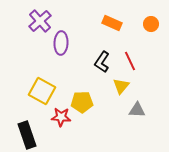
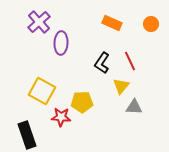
purple cross: moved 1 px left, 1 px down
black L-shape: moved 1 px down
gray triangle: moved 3 px left, 3 px up
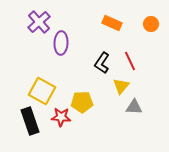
black rectangle: moved 3 px right, 14 px up
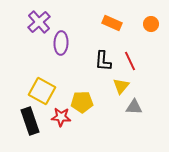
black L-shape: moved 1 px right, 2 px up; rotated 30 degrees counterclockwise
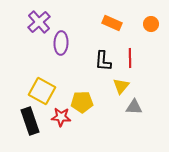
red line: moved 3 px up; rotated 24 degrees clockwise
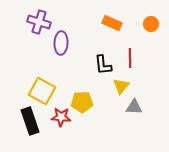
purple cross: rotated 30 degrees counterclockwise
black L-shape: moved 4 px down; rotated 10 degrees counterclockwise
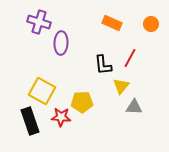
red line: rotated 30 degrees clockwise
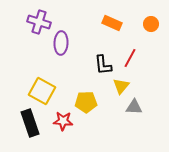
yellow pentagon: moved 4 px right
red star: moved 2 px right, 4 px down
black rectangle: moved 2 px down
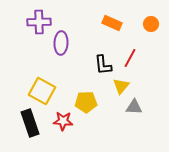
purple cross: rotated 20 degrees counterclockwise
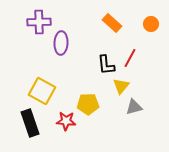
orange rectangle: rotated 18 degrees clockwise
black L-shape: moved 3 px right
yellow pentagon: moved 2 px right, 2 px down
gray triangle: rotated 18 degrees counterclockwise
red star: moved 3 px right
